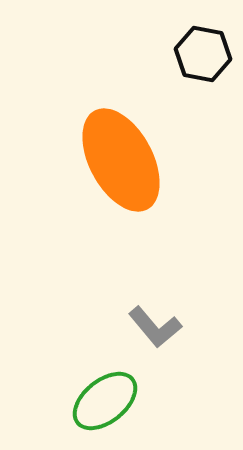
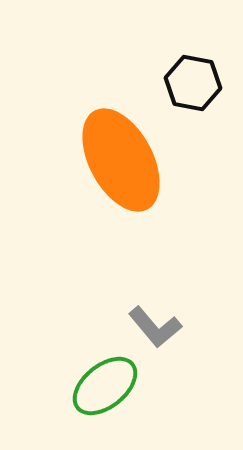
black hexagon: moved 10 px left, 29 px down
green ellipse: moved 15 px up
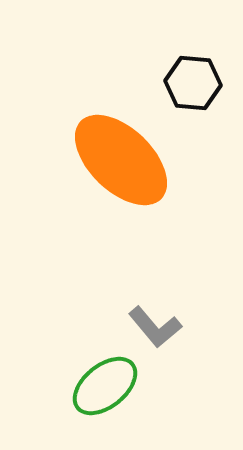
black hexagon: rotated 6 degrees counterclockwise
orange ellipse: rotated 18 degrees counterclockwise
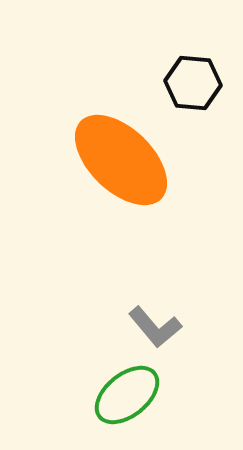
green ellipse: moved 22 px right, 9 px down
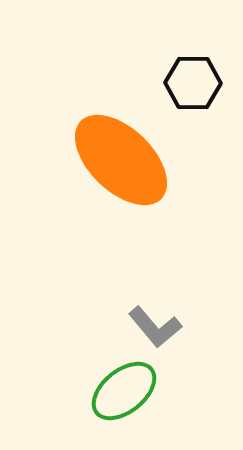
black hexagon: rotated 4 degrees counterclockwise
green ellipse: moved 3 px left, 4 px up
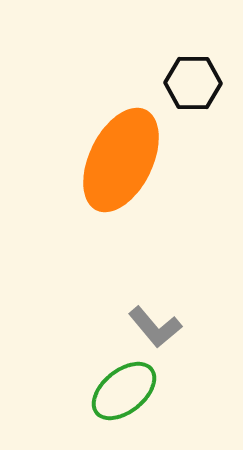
orange ellipse: rotated 72 degrees clockwise
